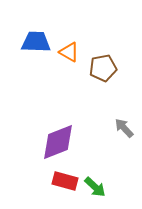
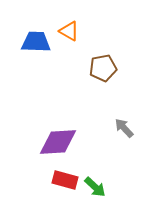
orange triangle: moved 21 px up
purple diamond: rotated 18 degrees clockwise
red rectangle: moved 1 px up
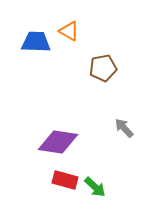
purple diamond: rotated 12 degrees clockwise
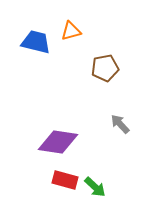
orange triangle: moved 2 px right; rotated 45 degrees counterclockwise
blue trapezoid: rotated 12 degrees clockwise
brown pentagon: moved 2 px right
gray arrow: moved 4 px left, 4 px up
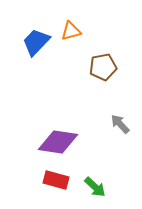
blue trapezoid: rotated 60 degrees counterclockwise
brown pentagon: moved 2 px left, 1 px up
red rectangle: moved 9 px left
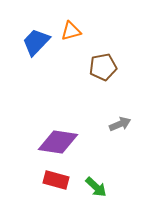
gray arrow: rotated 110 degrees clockwise
green arrow: moved 1 px right
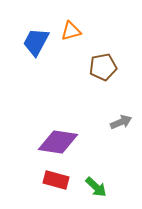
blue trapezoid: rotated 16 degrees counterclockwise
gray arrow: moved 1 px right, 2 px up
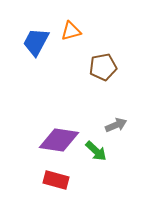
gray arrow: moved 5 px left, 3 px down
purple diamond: moved 1 px right, 2 px up
green arrow: moved 36 px up
